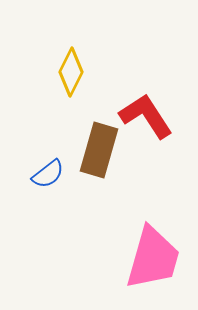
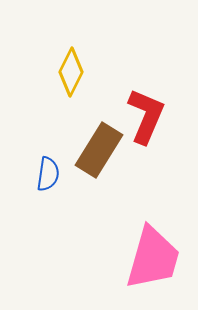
red L-shape: rotated 56 degrees clockwise
brown rectangle: rotated 16 degrees clockwise
blue semicircle: rotated 44 degrees counterclockwise
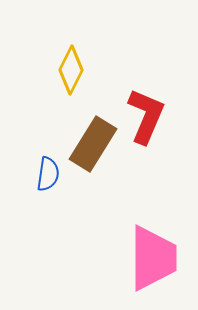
yellow diamond: moved 2 px up
brown rectangle: moved 6 px left, 6 px up
pink trapezoid: rotated 16 degrees counterclockwise
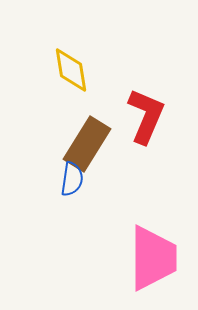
yellow diamond: rotated 36 degrees counterclockwise
brown rectangle: moved 6 px left
blue semicircle: moved 24 px right, 5 px down
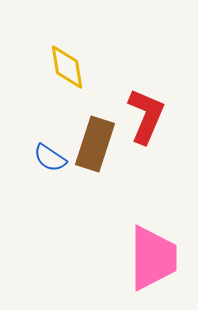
yellow diamond: moved 4 px left, 3 px up
brown rectangle: moved 8 px right; rotated 14 degrees counterclockwise
blue semicircle: moved 22 px left, 21 px up; rotated 116 degrees clockwise
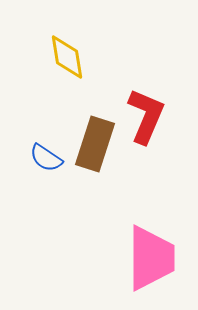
yellow diamond: moved 10 px up
blue semicircle: moved 4 px left
pink trapezoid: moved 2 px left
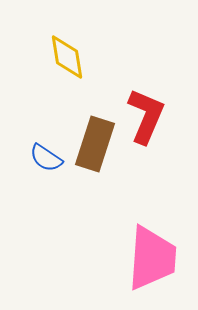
pink trapezoid: moved 1 px right; rotated 4 degrees clockwise
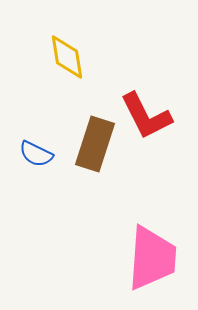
red L-shape: rotated 130 degrees clockwise
blue semicircle: moved 10 px left, 4 px up; rotated 8 degrees counterclockwise
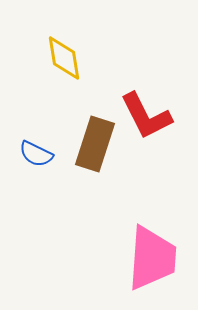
yellow diamond: moved 3 px left, 1 px down
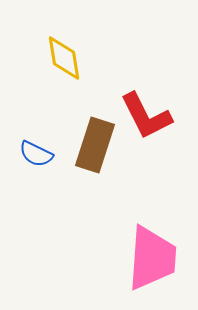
brown rectangle: moved 1 px down
